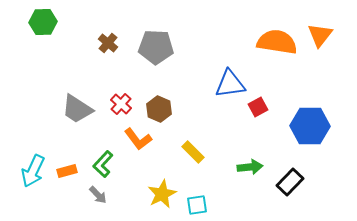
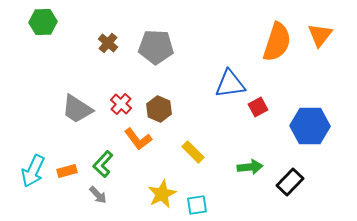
orange semicircle: rotated 99 degrees clockwise
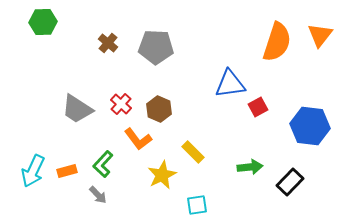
blue hexagon: rotated 6 degrees clockwise
yellow star: moved 19 px up
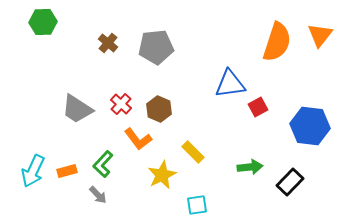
gray pentagon: rotated 8 degrees counterclockwise
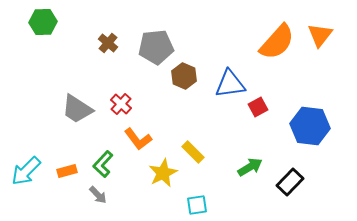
orange semicircle: rotated 24 degrees clockwise
brown hexagon: moved 25 px right, 33 px up
green arrow: rotated 25 degrees counterclockwise
cyan arrow: moved 7 px left; rotated 20 degrees clockwise
yellow star: moved 1 px right, 2 px up
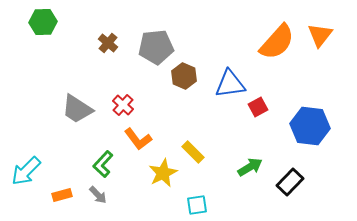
red cross: moved 2 px right, 1 px down
orange rectangle: moved 5 px left, 24 px down
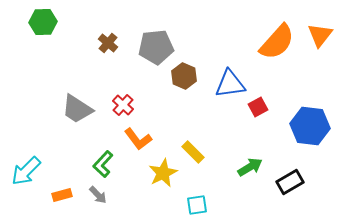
black rectangle: rotated 16 degrees clockwise
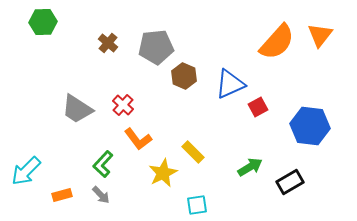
blue triangle: rotated 16 degrees counterclockwise
gray arrow: moved 3 px right
